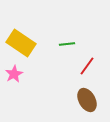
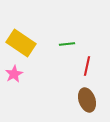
red line: rotated 24 degrees counterclockwise
brown ellipse: rotated 10 degrees clockwise
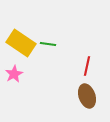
green line: moved 19 px left; rotated 14 degrees clockwise
brown ellipse: moved 4 px up
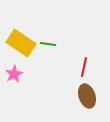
red line: moved 3 px left, 1 px down
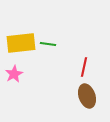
yellow rectangle: rotated 40 degrees counterclockwise
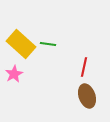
yellow rectangle: moved 1 px down; rotated 48 degrees clockwise
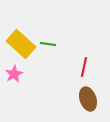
brown ellipse: moved 1 px right, 3 px down
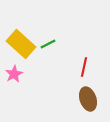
green line: rotated 35 degrees counterclockwise
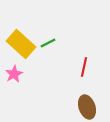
green line: moved 1 px up
brown ellipse: moved 1 px left, 8 px down
